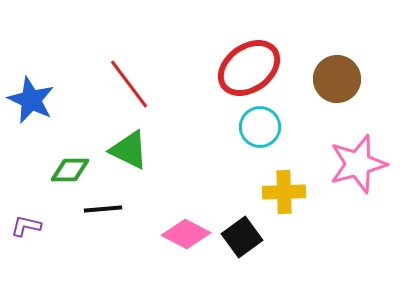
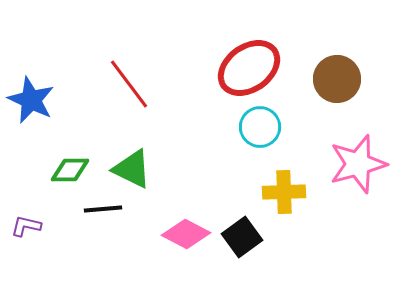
green triangle: moved 3 px right, 19 px down
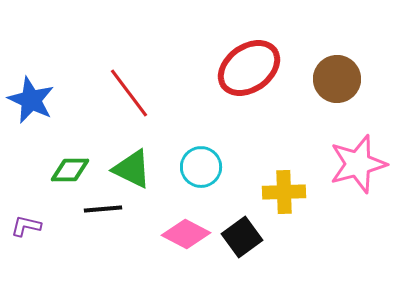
red line: moved 9 px down
cyan circle: moved 59 px left, 40 px down
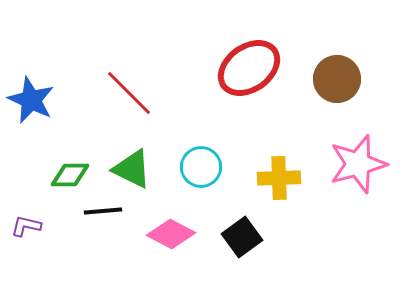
red line: rotated 8 degrees counterclockwise
green diamond: moved 5 px down
yellow cross: moved 5 px left, 14 px up
black line: moved 2 px down
pink diamond: moved 15 px left
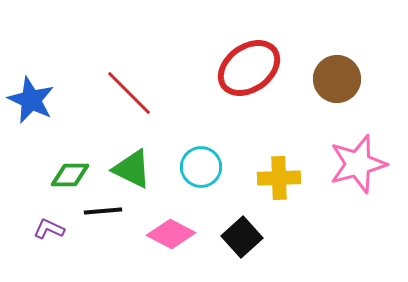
purple L-shape: moved 23 px right, 3 px down; rotated 12 degrees clockwise
black square: rotated 6 degrees counterclockwise
